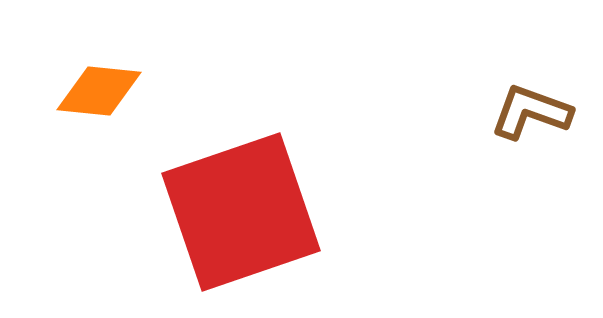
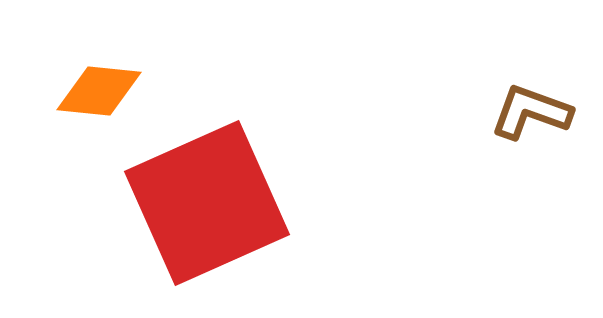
red square: moved 34 px left, 9 px up; rotated 5 degrees counterclockwise
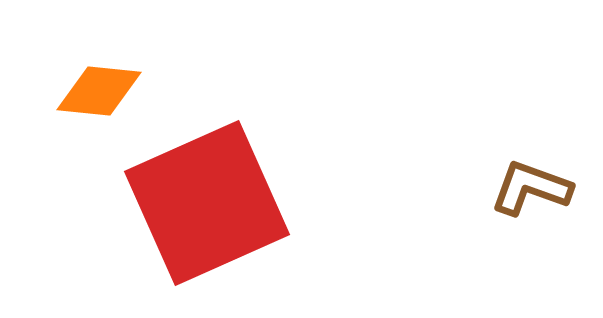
brown L-shape: moved 76 px down
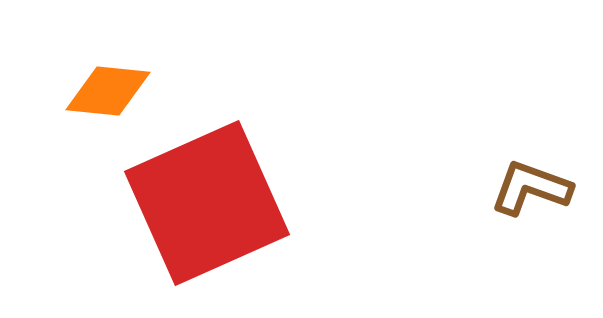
orange diamond: moved 9 px right
